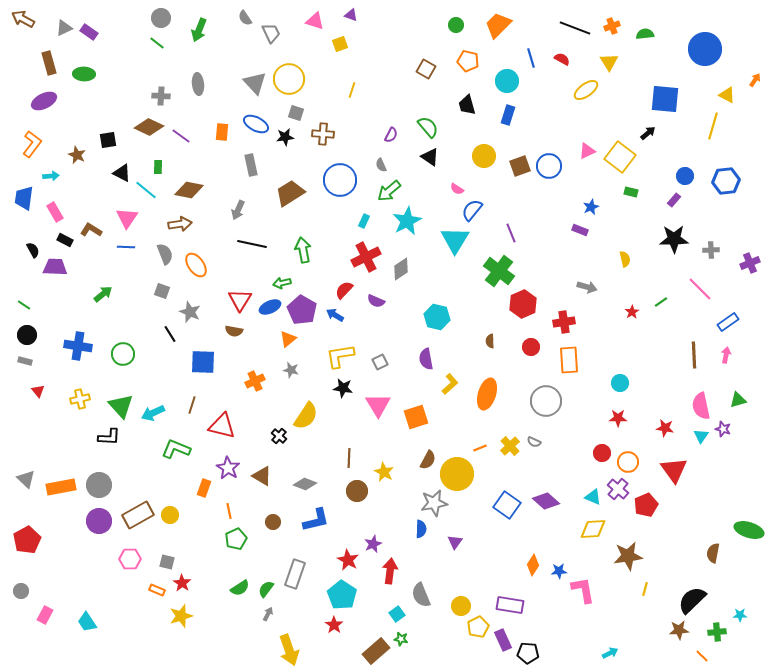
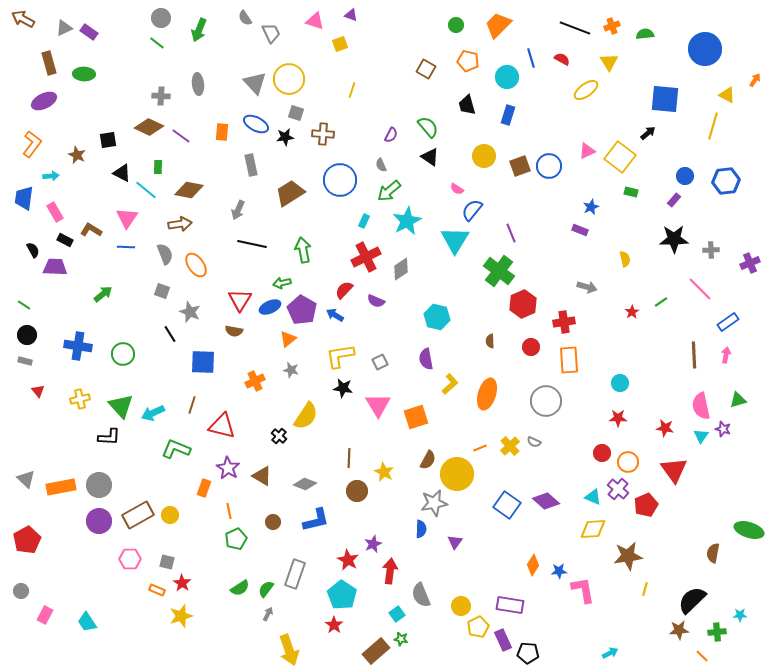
cyan circle at (507, 81): moved 4 px up
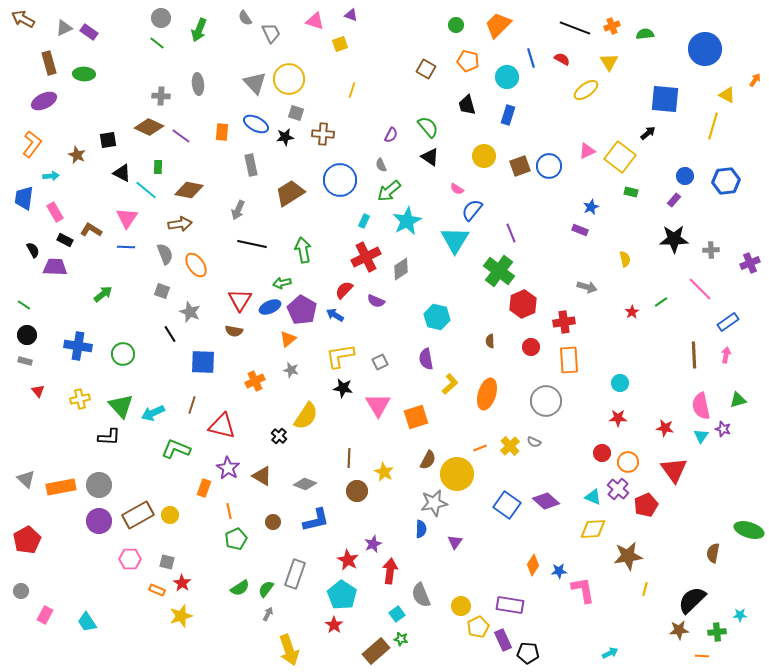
orange line at (702, 656): rotated 40 degrees counterclockwise
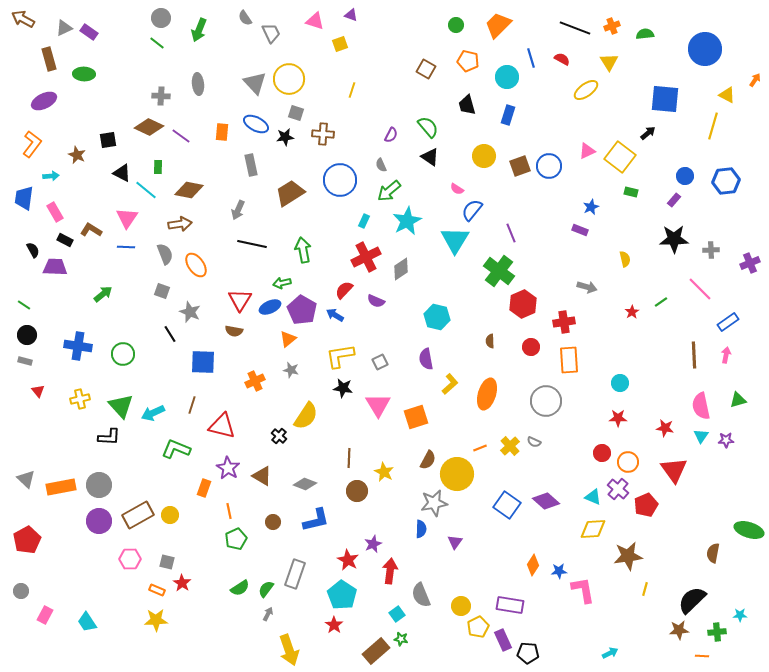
brown rectangle at (49, 63): moved 4 px up
purple star at (723, 429): moved 3 px right, 11 px down; rotated 21 degrees counterclockwise
yellow star at (181, 616): moved 25 px left, 4 px down; rotated 15 degrees clockwise
